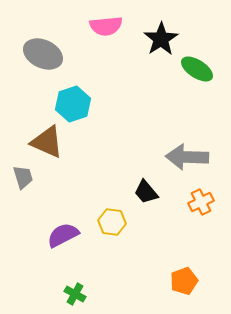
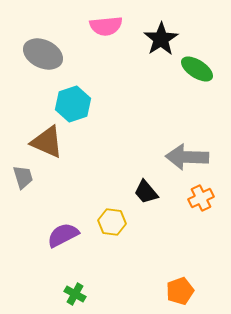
orange cross: moved 4 px up
orange pentagon: moved 4 px left, 10 px down
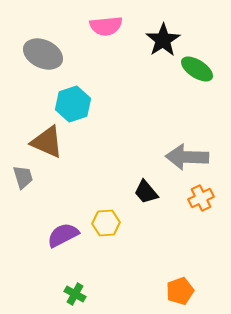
black star: moved 2 px right, 1 px down
yellow hexagon: moved 6 px left, 1 px down; rotated 12 degrees counterclockwise
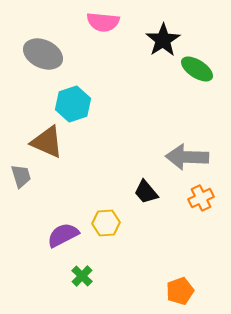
pink semicircle: moved 3 px left, 4 px up; rotated 12 degrees clockwise
gray trapezoid: moved 2 px left, 1 px up
green cross: moved 7 px right, 18 px up; rotated 15 degrees clockwise
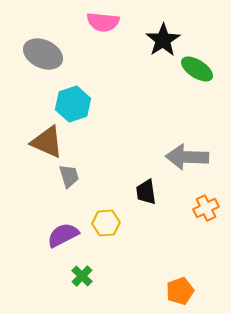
gray trapezoid: moved 48 px right
black trapezoid: rotated 32 degrees clockwise
orange cross: moved 5 px right, 10 px down
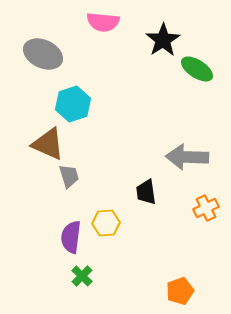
brown triangle: moved 1 px right, 2 px down
purple semicircle: moved 8 px right, 2 px down; rotated 56 degrees counterclockwise
